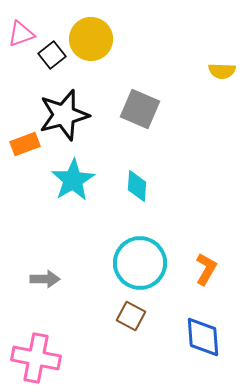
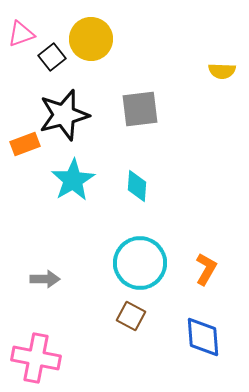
black square: moved 2 px down
gray square: rotated 30 degrees counterclockwise
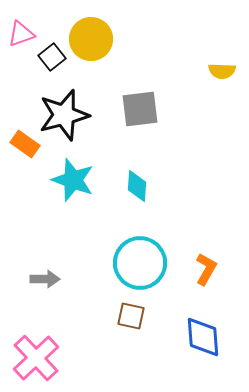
orange rectangle: rotated 56 degrees clockwise
cyan star: rotated 21 degrees counterclockwise
brown square: rotated 16 degrees counterclockwise
pink cross: rotated 36 degrees clockwise
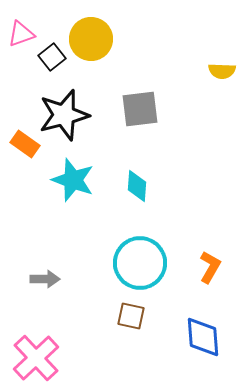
orange L-shape: moved 4 px right, 2 px up
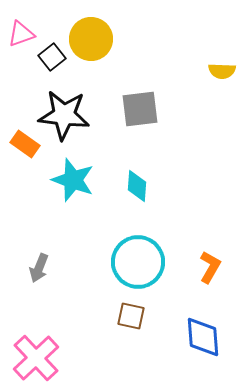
black star: rotated 21 degrees clockwise
cyan circle: moved 2 px left, 1 px up
gray arrow: moved 6 px left, 11 px up; rotated 112 degrees clockwise
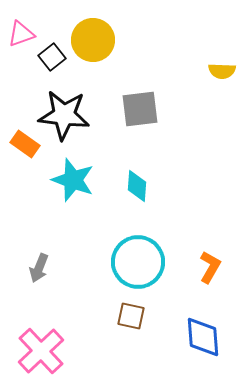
yellow circle: moved 2 px right, 1 px down
pink cross: moved 5 px right, 7 px up
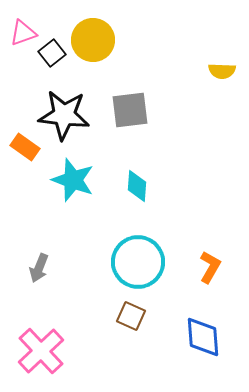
pink triangle: moved 2 px right, 1 px up
black square: moved 4 px up
gray square: moved 10 px left, 1 px down
orange rectangle: moved 3 px down
brown square: rotated 12 degrees clockwise
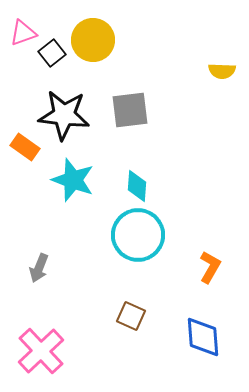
cyan circle: moved 27 px up
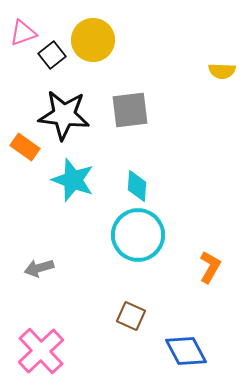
black square: moved 2 px down
gray arrow: rotated 52 degrees clockwise
blue diamond: moved 17 px left, 14 px down; rotated 24 degrees counterclockwise
